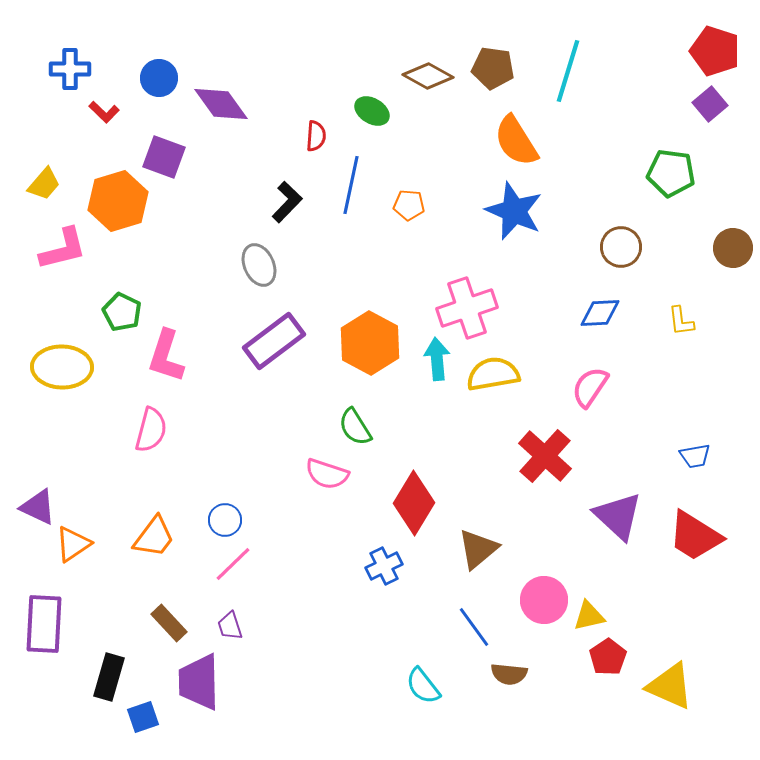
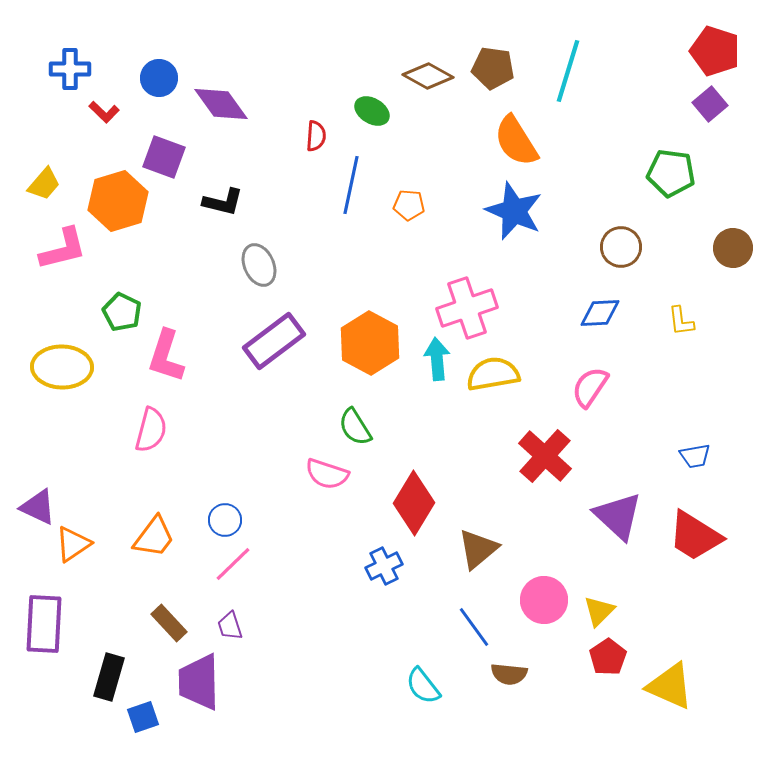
black L-shape at (287, 202): moved 64 px left; rotated 60 degrees clockwise
yellow triangle at (589, 616): moved 10 px right, 5 px up; rotated 32 degrees counterclockwise
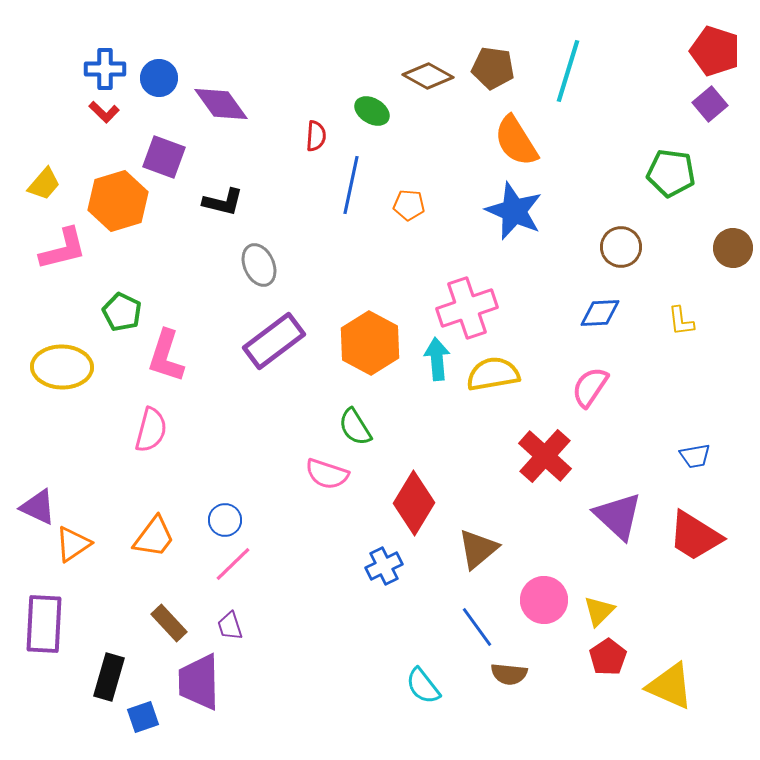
blue cross at (70, 69): moved 35 px right
blue line at (474, 627): moved 3 px right
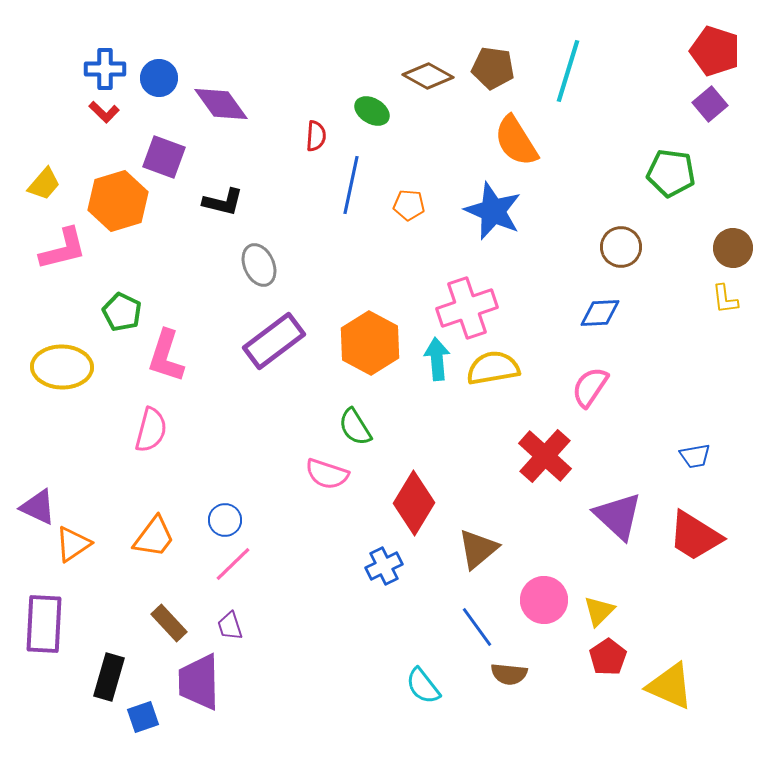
blue star at (514, 211): moved 21 px left
yellow L-shape at (681, 321): moved 44 px right, 22 px up
yellow semicircle at (493, 374): moved 6 px up
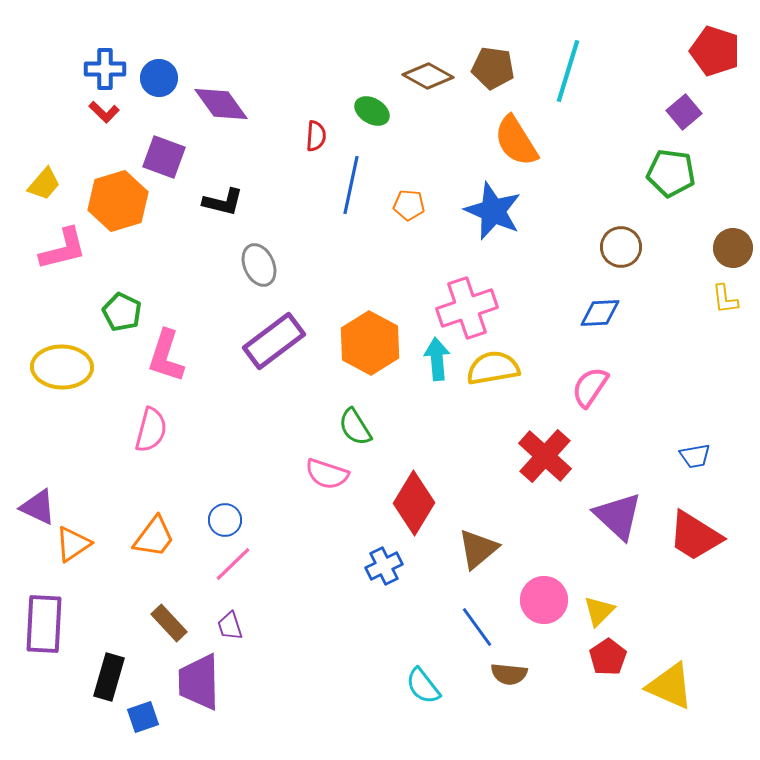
purple square at (710, 104): moved 26 px left, 8 px down
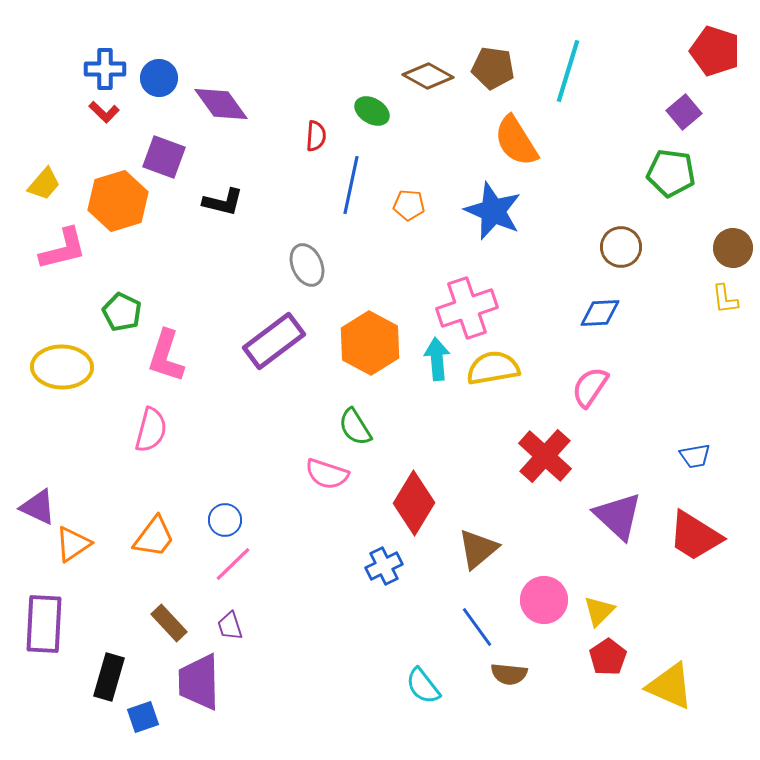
gray ellipse at (259, 265): moved 48 px right
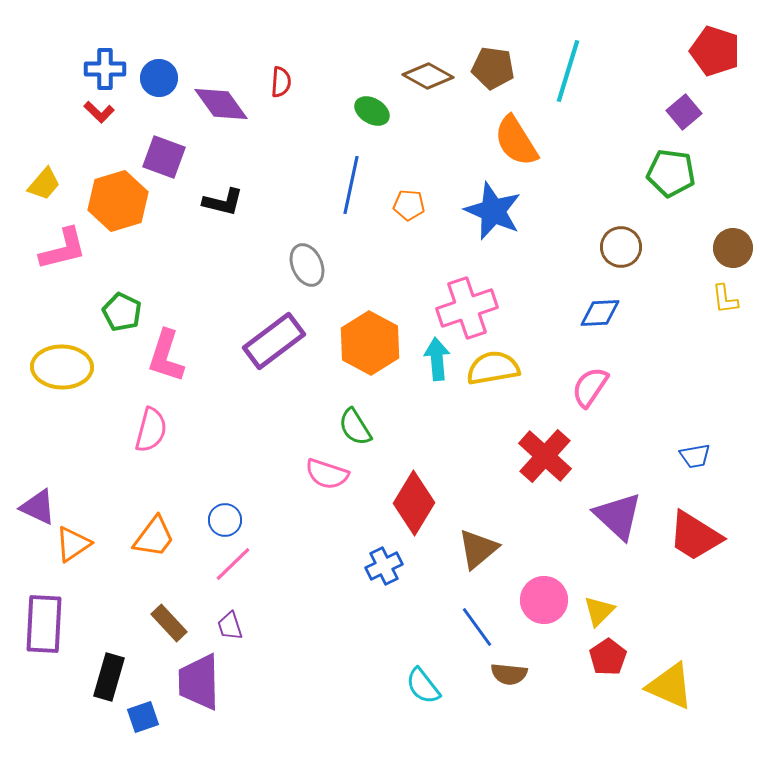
red L-shape at (104, 112): moved 5 px left
red semicircle at (316, 136): moved 35 px left, 54 px up
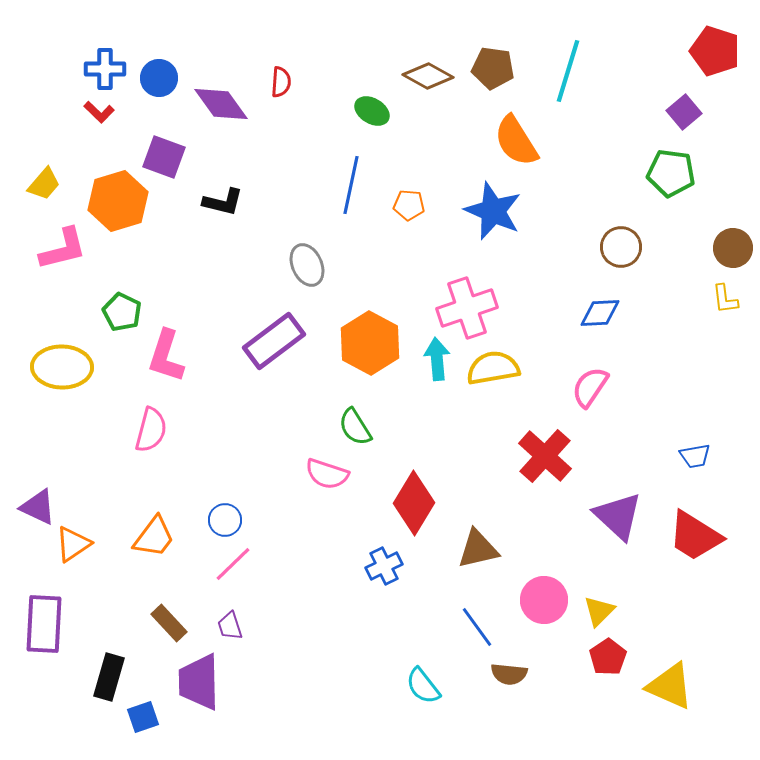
brown triangle at (478, 549): rotated 27 degrees clockwise
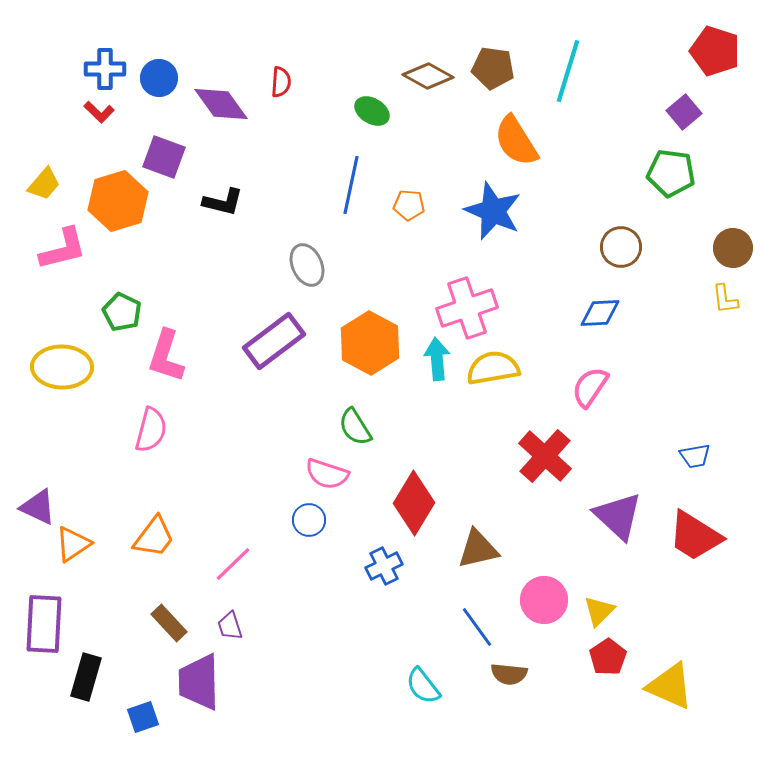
blue circle at (225, 520): moved 84 px right
black rectangle at (109, 677): moved 23 px left
